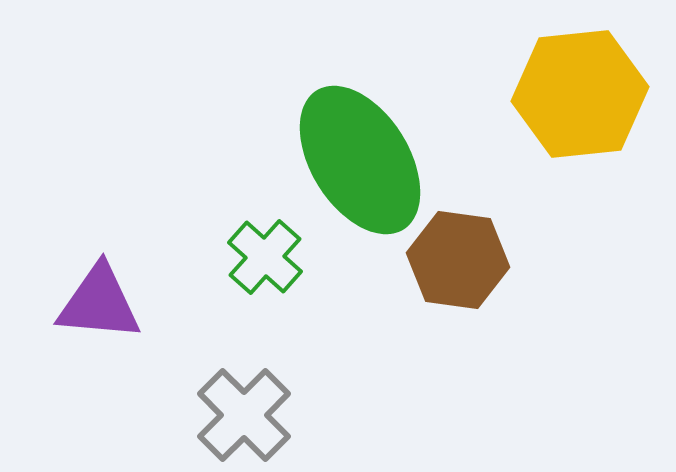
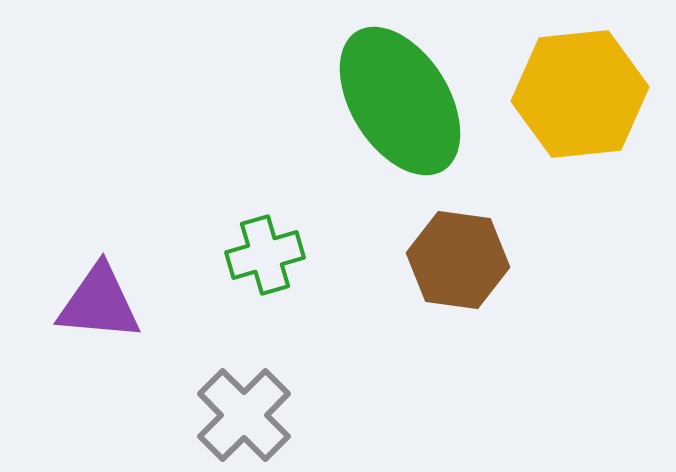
green ellipse: moved 40 px right, 59 px up
green cross: moved 2 px up; rotated 32 degrees clockwise
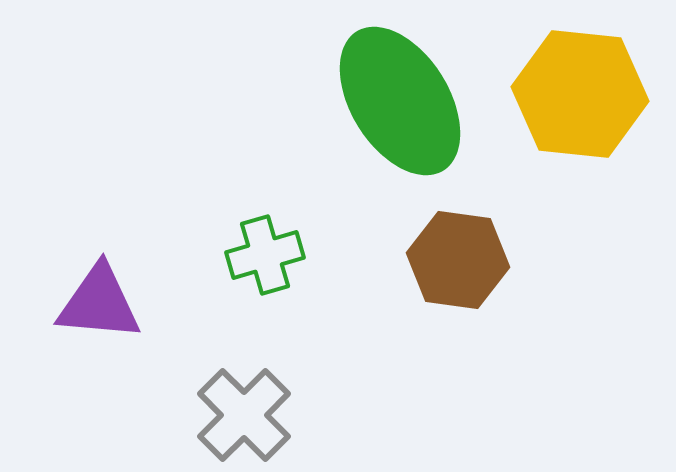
yellow hexagon: rotated 12 degrees clockwise
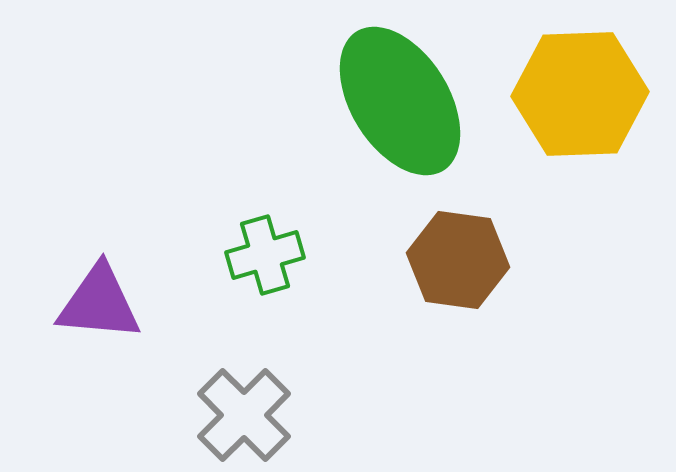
yellow hexagon: rotated 8 degrees counterclockwise
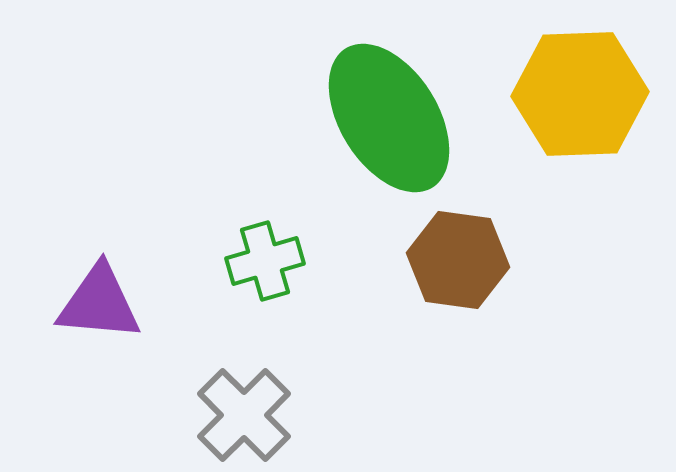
green ellipse: moved 11 px left, 17 px down
green cross: moved 6 px down
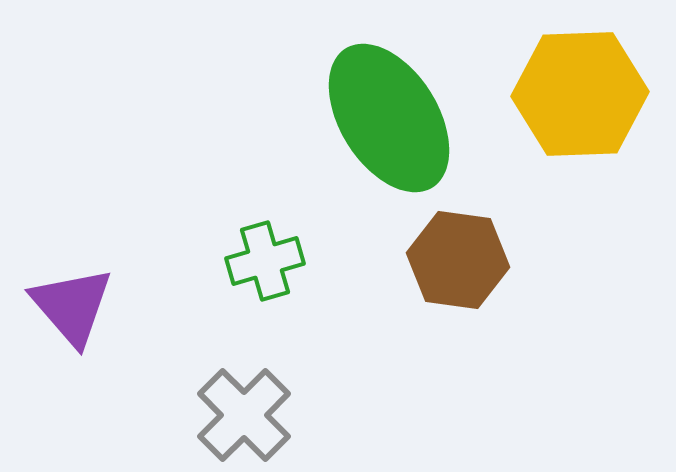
purple triangle: moved 27 px left, 3 px down; rotated 44 degrees clockwise
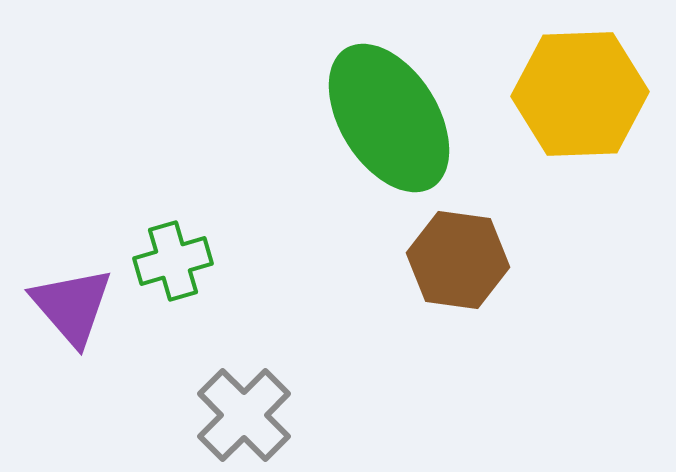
green cross: moved 92 px left
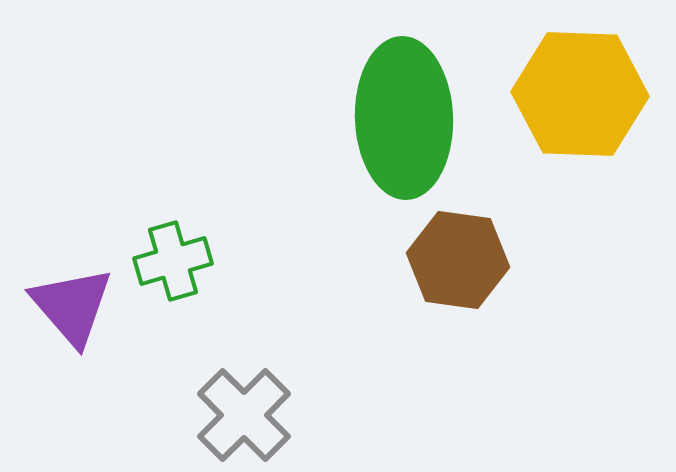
yellow hexagon: rotated 4 degrees clockwise
green ellipse: moved 15 px right; rotated 30 degrees clockwise
